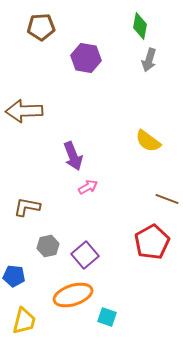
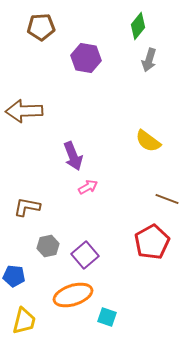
green diamond: moved 2 px left; rotated 28 degrees clockwise
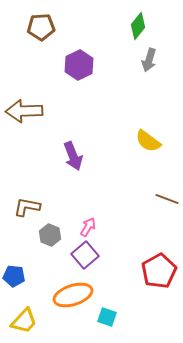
purple hexagon: moved 7 px left, 7 px down; rotated 24 degrees clockwise
pink arrow: moved 40 px down; rotated 30 degrees counterclockwise
red pentagon: moved 7 px right, 29 px down
gray hexagon: moved 2 px right, 11 px up; rotated 25 degrees counterclockwise
yellow trapezoid: rotated 28 degrees clockwise
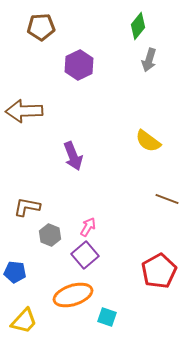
blue pentagon: moved 1 px right, 4 px up
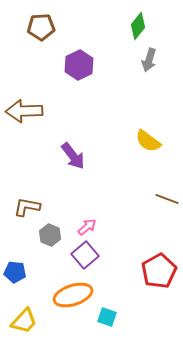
purple arrow: rotated 16 degrees counterclockwise
pink arrow: moved 1 px left; rotated 18 degrees clockwise
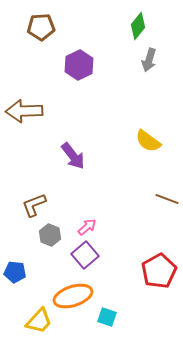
brown L-shape: moved 7 px right, 2 px up; rotated 32 degrees counterclockwise
orange ellipse: moved 1 px down
yellow trapezoid: moved 15 px right
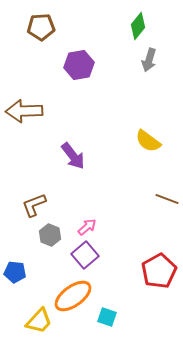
purple hexagon: rotated 16 degrees clockwise
orange ellipse: rotated 18 degrees counterclockwise
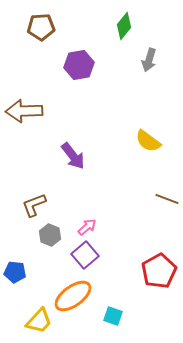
green diamond: moved 14 px left
cyan square: moved 6 px right, 1 px up
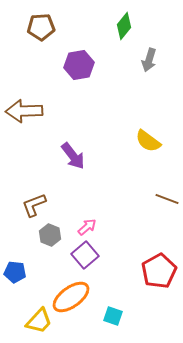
orange ellipse: moved 2 px left, 1 px down
